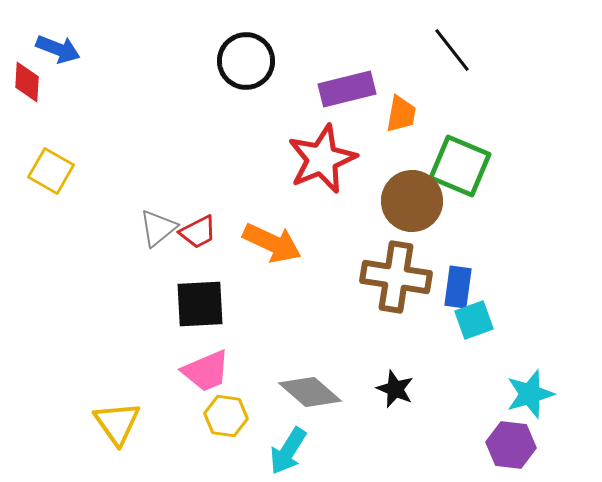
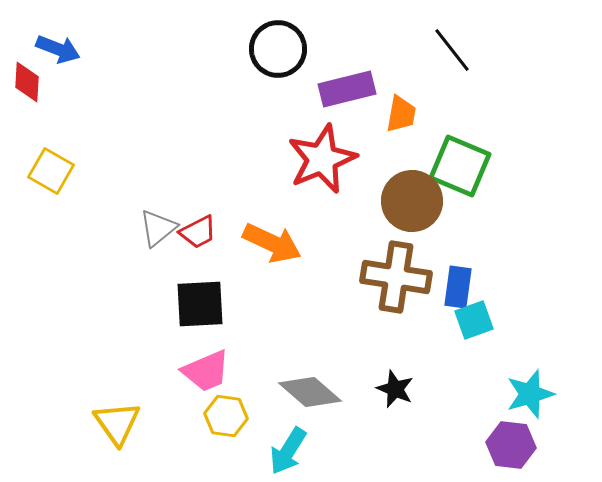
black circle: moved 32 px right, 12 px up
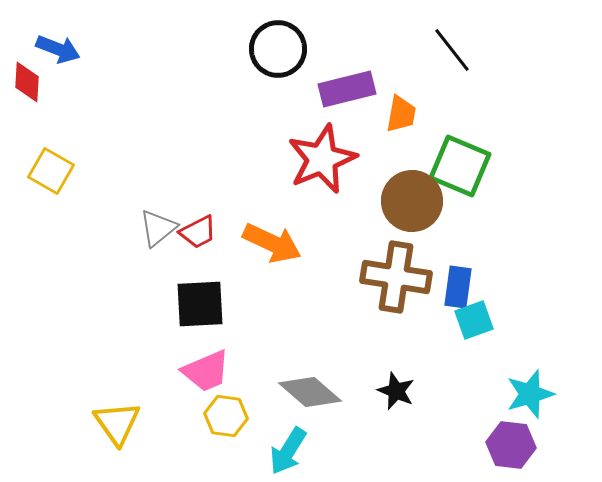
black star: moved 1 px right, 2 px down
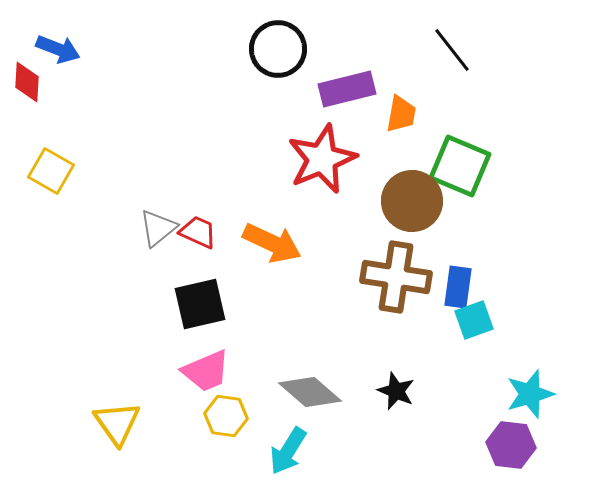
red trapezoid: rotated 129 degrees counterclockwise
black square: rotated 10 degrees counterclockwise
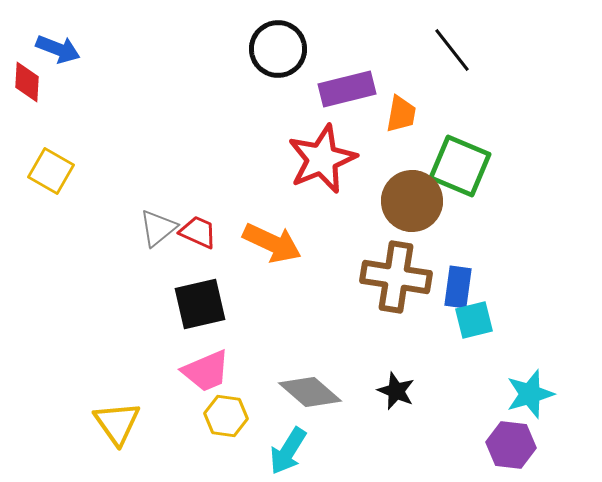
cyan square: rotated 6 degrees clockwise
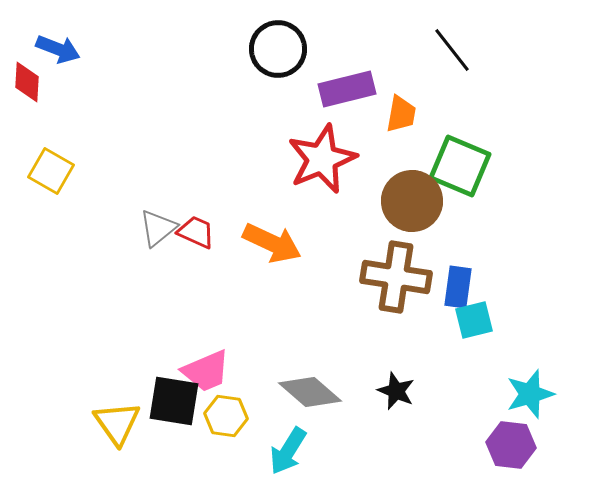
red trapezoid: moved 2 px left
black square: moved 26 px left, 97 px down; rotated 22 degrees clockwise
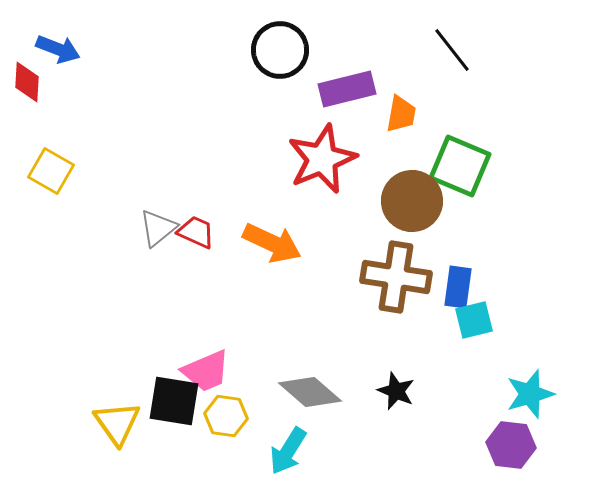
black circle: moved 2 px right, 1 px down
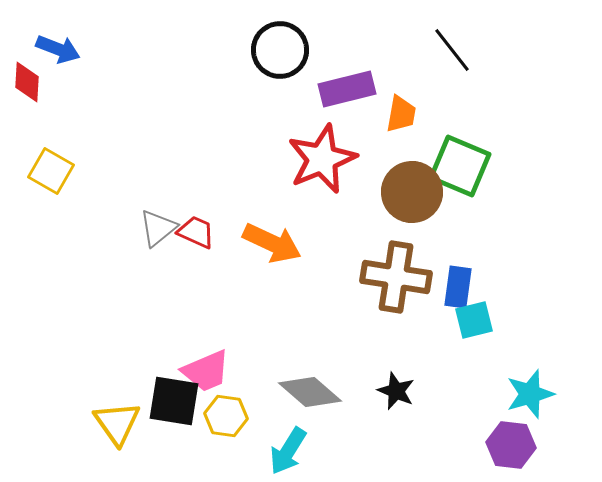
brown circle: moved 9 px up
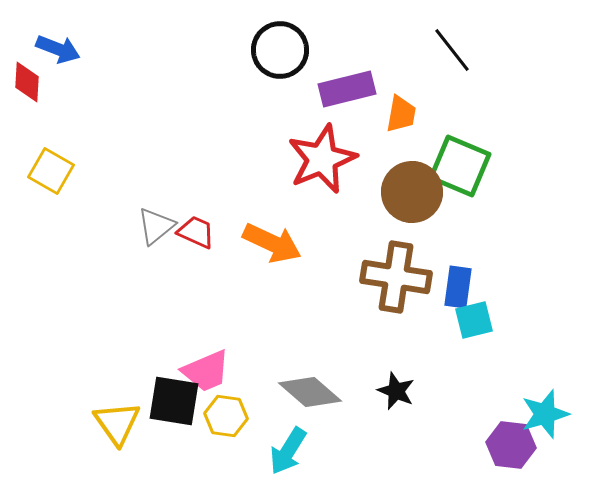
gray triangle: moved 2 px left, 2 px up
cyan star: moved 15 px right, 20 px down
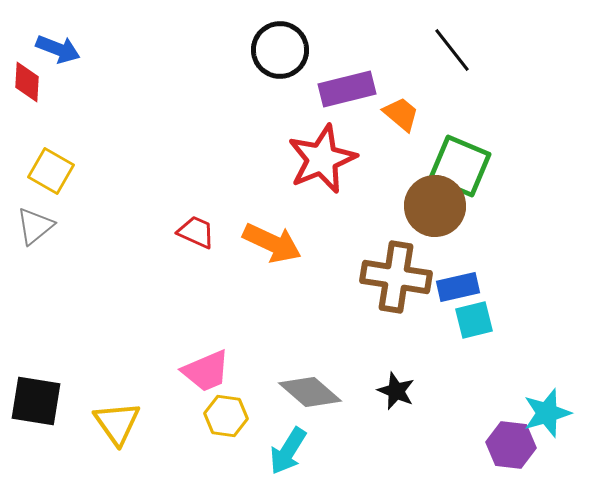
orange trapezoid: rotated 60 degrees counterclockwise
brown circle: moved 23 px right, 14 px down
gray triangle: moved 121 px left
blue rectangle: rotated 69 degrees clockwise
black square: moved 138 px left
cyan star: moved 2 px right, 1 px up
